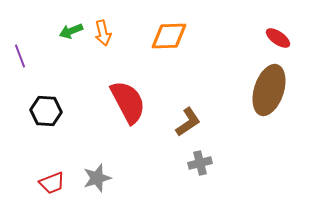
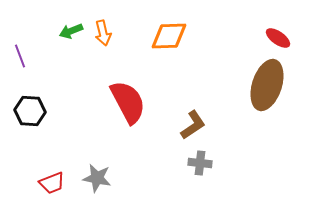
brown ellipse: moved 2 px left, 5 px up
black hexagon: moved 16 px left
brown L-shape: moved 5 px right, 3 px down
gray cross: rotated 20 degrees clockwise
gray star: rotated 28 degrees clockwise
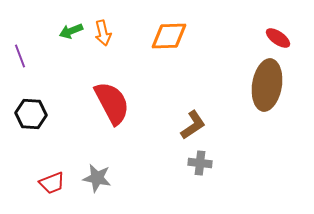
brown ellipse: rotated 9 degrees counterclockwise
red semicircle: moved 16 px left, 1 px down
black hexagon: moved 1 px right, 3 px down
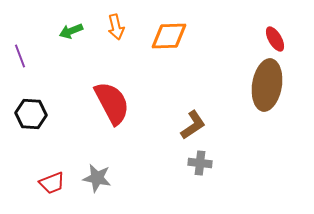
orange arrow: moved 13 px right, 6 px up
red ellipse: moved 3 px left, 1 px down; rotated 25 degrees clockwise
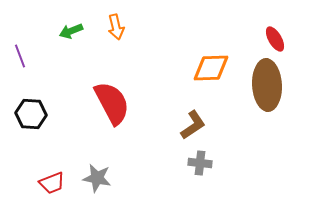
orange diamond: moved 42 px right, 32 px down
brown ellipse: rotated 12 degrees counterclockwise
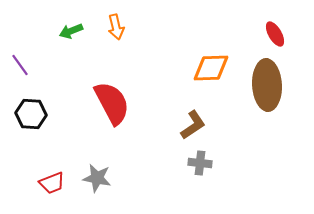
red ellipse: moved 5 px up
purple line: moved 9 px down; rotated 15 degrees counterclockwise
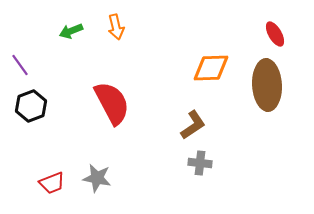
black hexagon: moved 8 px up; rotated 24 degrees counterclockwise
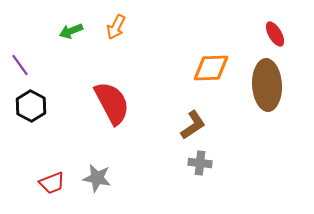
orange arrow: rotated 40 degrees clockwise
black hexagon: rotated 12 degrees counterclockwise
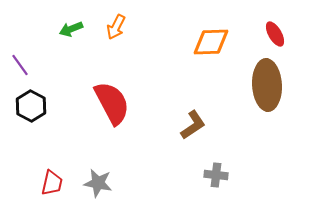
green arrow: moved 2 px up
orange diamond: moved 26 px up
gray cross: moved 16 px right, 12 px down
gray star: moved 1 px right, 5 px down
red trapezoid: rotated 56 degrees counterclockwise
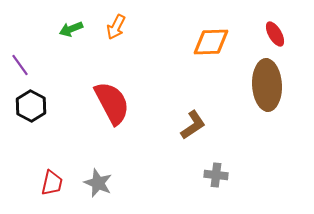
gray star: rotated 12 degrees clockwise
